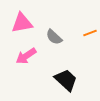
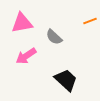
orange line: moved 12 px up
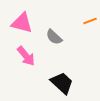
pink triangle: rotated 25 degrees clockwise
pink arrow: rotated 95 degrees counterclockwise
black trapezoid: moved 4 px left, 3 px down
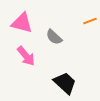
black trapezoid: moved 3 px right
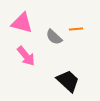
orange line: moved 14 px left, 8 px down; rotated 16 degrees clockwise
black trapezoid: moved 3 px right, 2 px up
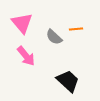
pink triangle: rotated 35 degrees clockwise
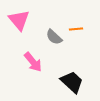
pink triangle: moved 3 px left, 3 px up
pink arrow: moved 7 px right, 6 px down
black trapezoid: moved 4 px right, 1 px down
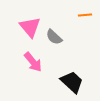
pink triangle: moved 11 px right, 7 px down
orange line: moved 9 px right, 14 px up
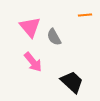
gray semicircle: rotated 18 degrees clockwise
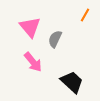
orange line: rotated 56 degrees counterclockwise
gray semicircle: moved 1 px right, 2 px down; rotated 54 degrees clockwise
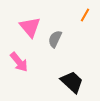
pink arrow: moved 14 px left
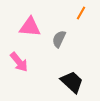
orange line: moved 4 px left, 2 px up
pink triangle: rotated 45 degrees counterclockwise
gray semicircle: moved 4 px right
